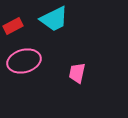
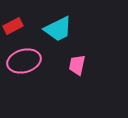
cyan trapezoid: moved 4 px right, 10 px down
pink trapezoid: moved 8 px up
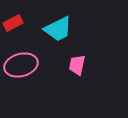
red rectangle: moved 3 px up
pink ellipse: moved 3 px left, 4 px down
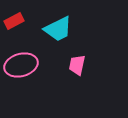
red rectangle: moved 1 px right, 2 px up
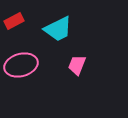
pink trapezoid: rotated 10 degrees clockwise
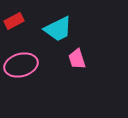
pink trapezoid: moved 6 px up; rotated 40 degrees counterclockwise
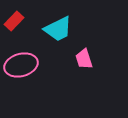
red rectangle: rotated 18 degrees counterclockwise
pink trapezoid: moved 7 px right
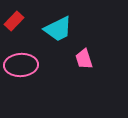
pink ellipse: rotated 12 degrees clockwise
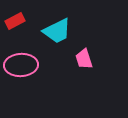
red rectangle: moved 1 px right; rotated 18 degrees clockwise
cyan trapezoid: moved 1 px left, 2 px down
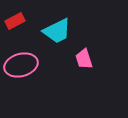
pink ellipse: rotated 12 degrees counterclockwise
